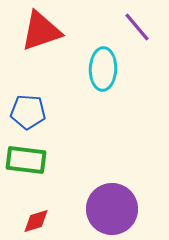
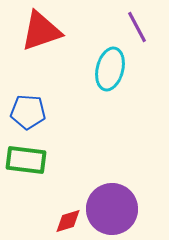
purple line: rotated 12 degrees clockwise
cyan ellipse: moved 7 px right; rotated 12 degrees clockwise
red diamond: moved 32 px right
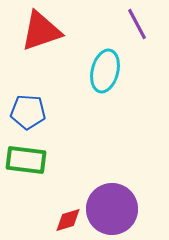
purple line: moved 3 px up
cyan ellipse: moved 5 px left, 2 px down
red diamond: moved 1 px up
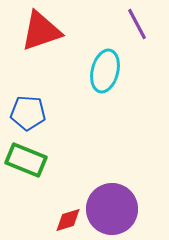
blue pentagon: moved 1 px down
green rectangle: rotated 15 degrees clockwise
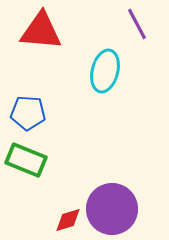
red triangle: rotated 24 degrees clockwise
